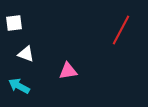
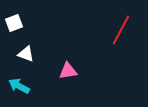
white square: rotated 12 degrees counterclockwise
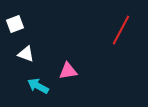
white square: moved 1 px right, 1 px down
cyan arrow: moved 19 px right
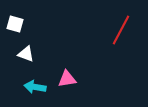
white square: rotated 36 degrees clockwise
pink triangle: moved 1 px left, 8 px down
cyan arrow: moved 3 px left, 1 px down; rotated 20 degrees counterclockwise
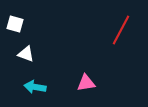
pink triangle: moved 19 px right, 4 px down
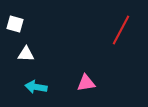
white triangle: rotated 18 degrees counterclockwise
cyan arrow: moved 1 px right
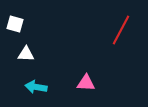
pink triangle: rotated 12 degrees clockwise
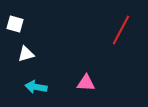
white triangle: rotated 18 degrees counterclockwise
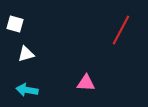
cyan arrow: moved 9 px left, 3 px down
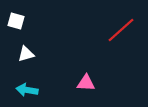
white square: moved 1 px right, 3 px up
red line: rotated 20 degrees clockwise
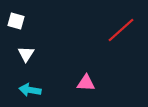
white triangle: rotated 42 degrees counterclockwise
cyan arrow: moved 3 px right
